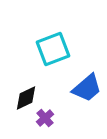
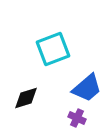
black diamond: rotated 8 degrees clockwise
purple cross: moved 32 px right; rotated 24 degrees counterclockwise
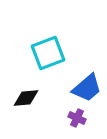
cyan square: moved 5 px left, 4 px down
black diamond: rotated 12 degrees clockwise
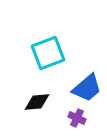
black diamond: moved 11 px right, 4 px down
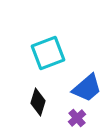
black diamond: moved 1 px right; rotated 68 degrees counterclockwise
purple cross: rotated 24 degrees clockwise
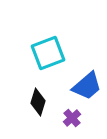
blue trapezoid: moved 2 px up
purple cross: moved 5 px left
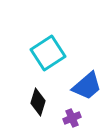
cyan square: rotated 12 degrees counterclockwise
purple cross: rotated 18 degrees clockwise
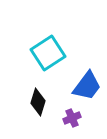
blue trapezoid: rotated 12 degrees counterclockwise
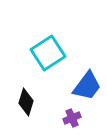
black diamond: moved 12 px left
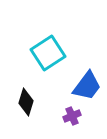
purple cross: moved 2 px up
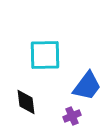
cyan square: moved 3 px left, 2 px down; rotated 32 degrees clockwise
black diamond: rotated 24 degrees counterclockwise
